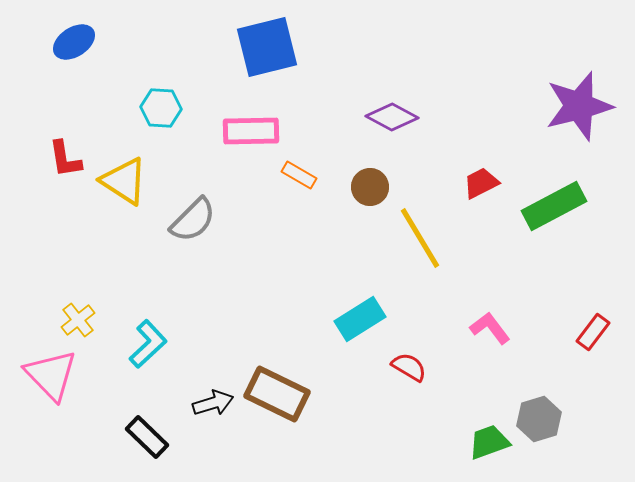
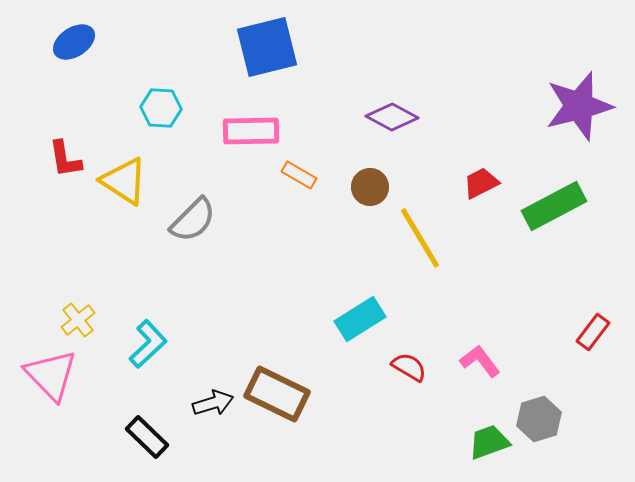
pink L-shape: moved 10 px left, 33 px down
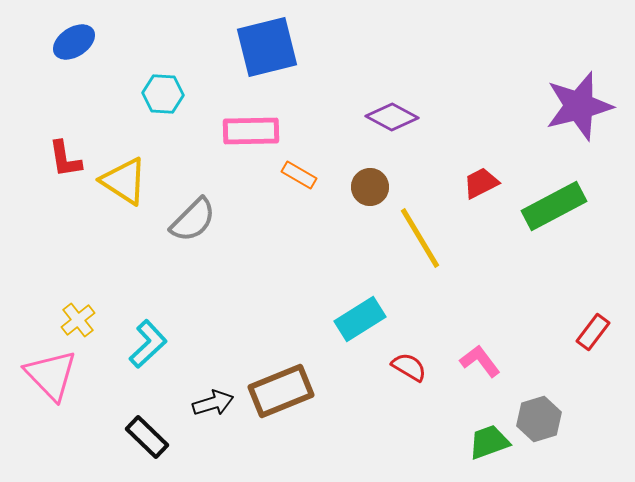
cyan hexagon: moved 2 px right, 14 px up
brown rectangle: moved 4 px right, 3 px up; rotated 48 degrees counterclockwise
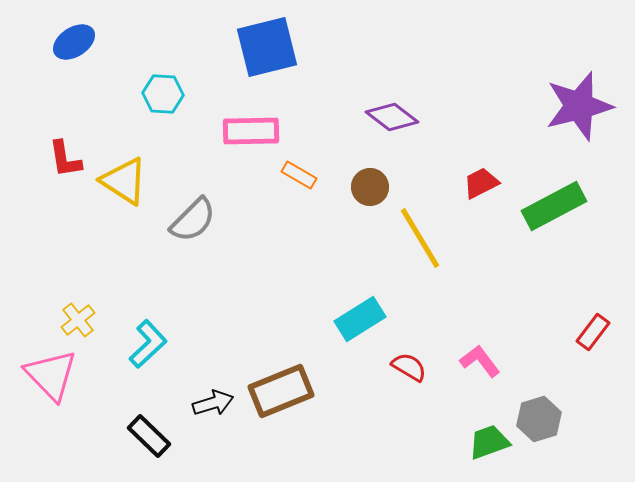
purple diamond: rotated 9 degrees clockwise
black rectangle: moved 2 px right, 1 px up
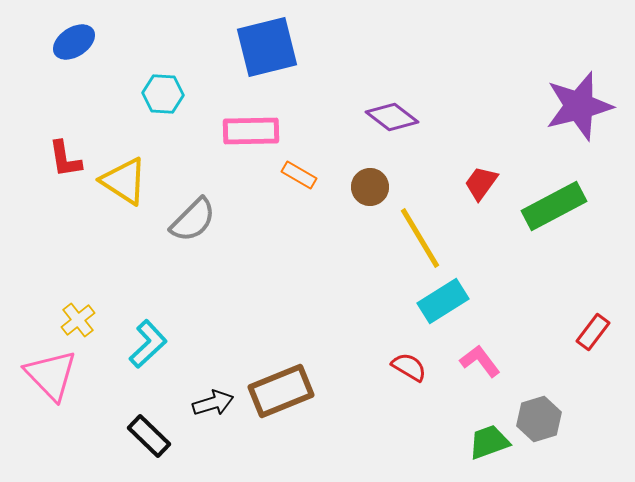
red trapezoid: rotated 27 degrees counterclockwise
cyan rectangle: moved 83 px right, 18 px up
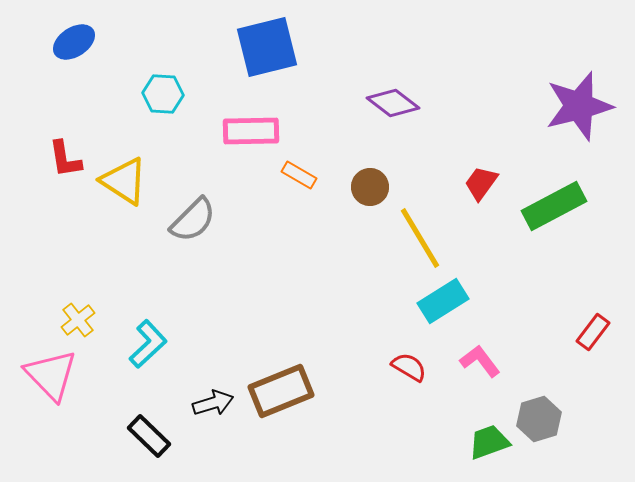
purple diamond: moved 1 px right, 14 px up
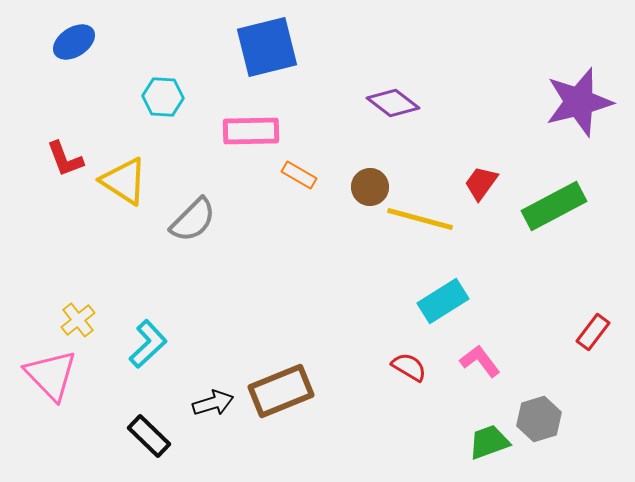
cyan hexagon: moved 3 px down
purple star: moved 4 px up
red L-shape: rotated 12 degrees counterclockwise
yellow line: moved 19 px up; rotated 44 degrees counterclockwise
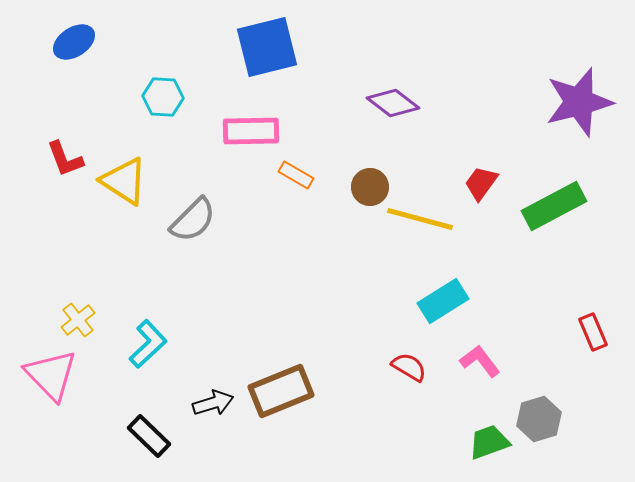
orange rectangle: moved 3 px left
red rectangle: rotated 60 degrees counterclockwise
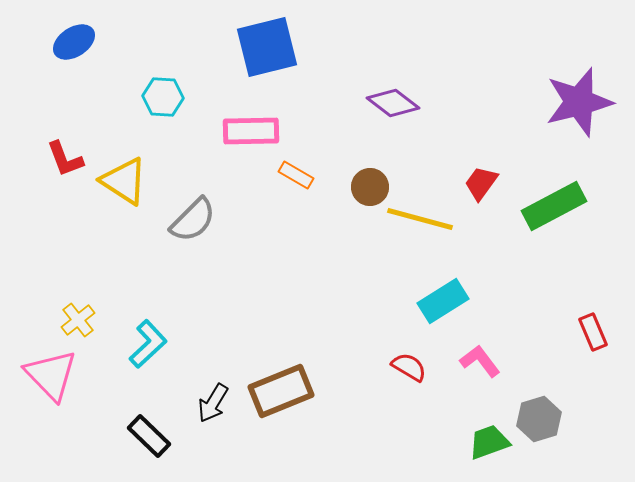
black arrow: rotated 138 degrees clockwise
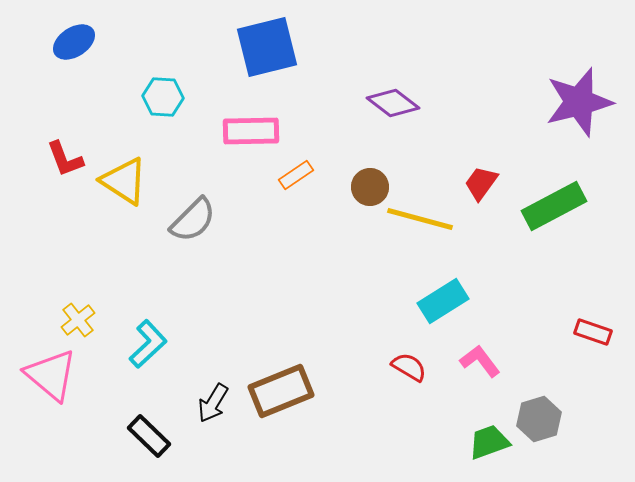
orange rectangle: rotated 64 degrees counterclockwise
red rectangle: rotated 48 degrees counterclockwise
pink triangle: rotated 6 degrees counterclockwise
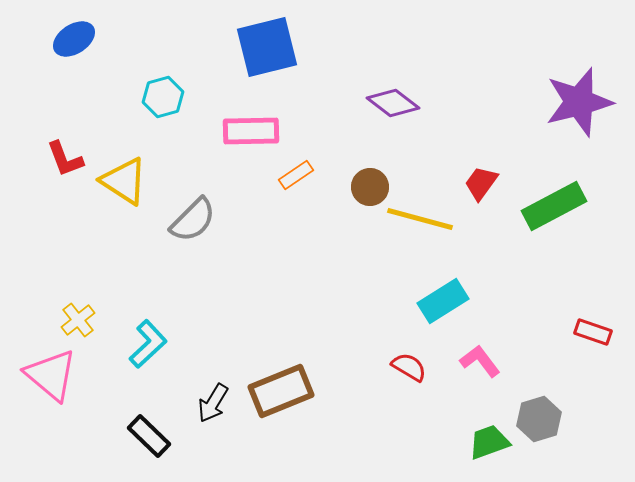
blue ellipse: moved 3 px up
cyan hexagon: rotated 18 degrees counterclockwise
